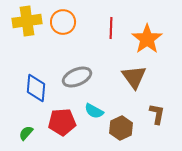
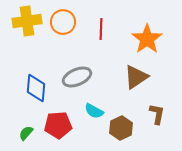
red line: moved 10 px left, 1 px down
brown triangle: moved 2 px right; rotated 32 degrees clockwise
red pentagon: moved 4 px left, 3 px down
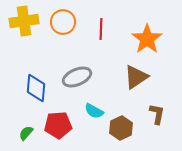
yellow cross: moved 3 px left
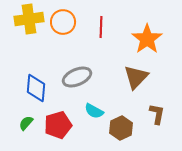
yellow cross: moved 5 px right, 2 px up
red line: moved 2 px up
brown triangle: rotated 12 degrees counterclockwise
red pentagon: rotated 12 degrees counterclockwise
green semicircle: moved 10 px up
